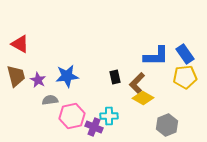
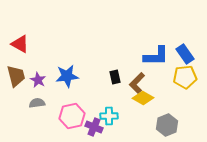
gray semicircle: moved 13 px left, 3 px down
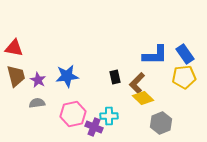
red triangle: moved 6 px left, 4 px down; rotated 18 degrees counterclockwise
blue L-shape: moved 1 px left, 1 px up
yellow pentagon: moved 1 px left
yellow diamond: rotated 15 degrees clockwise
pink hexagon: moved 1 px right, 2 px up
gray hexagon: moved 6 px left, 2 px up
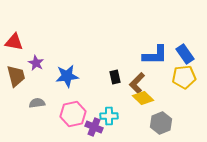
red triangle: moved 6 px up
purple star: moved 2 px left, 17 px up
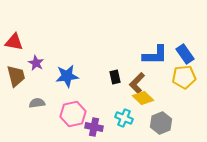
cyan cross: moved 15 px right, 2 px down; rotated 24 degrees clockwise
purple cross: rotated 12 degrees counterclockwise
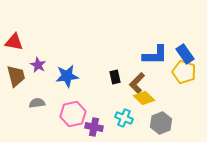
purple star: moved 2 px right, 2 px down
yellow pentagon: moved 5 px up; rotated 25 degrees clockwise
yellow diamond: moved 1 px right
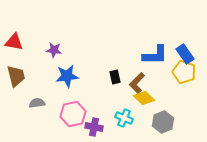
purple star: moved 16 px right, 15 px up; rotated 21 degrees counterclockwise
gray hexagon: moved 2 px right, 1 px up
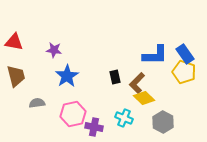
blue star: rotated 25 degrees counterclockwise
gray hexagon: rotated 10 degrees counterclockwise
